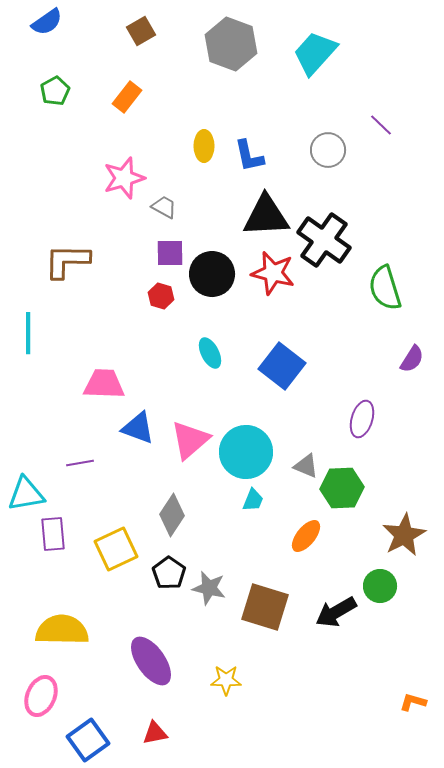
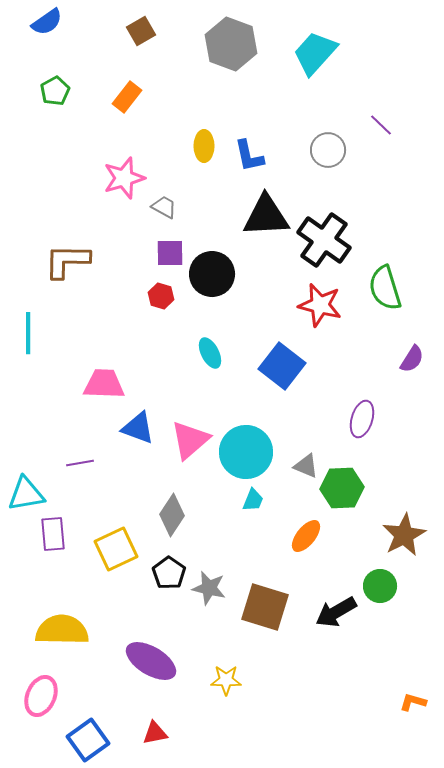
red star at (273, 273): moved 47 px right, 32 px down
purple ellipse at (151, 661): rotated 24 degrees counterclockwise
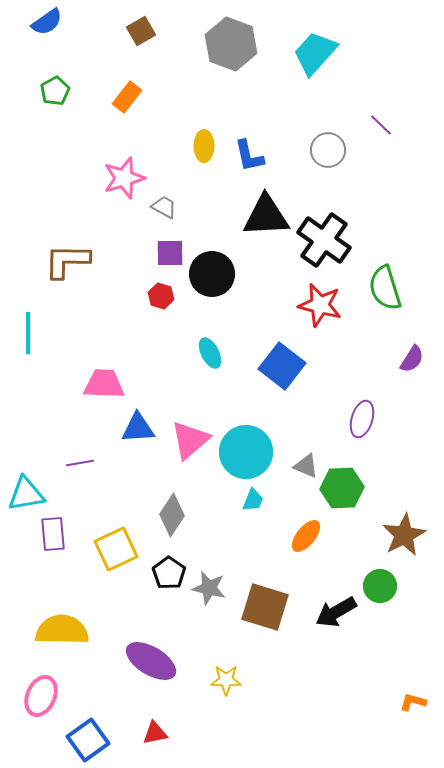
blue triangle at (138, 428): rotated 24 degrees counterclockwise
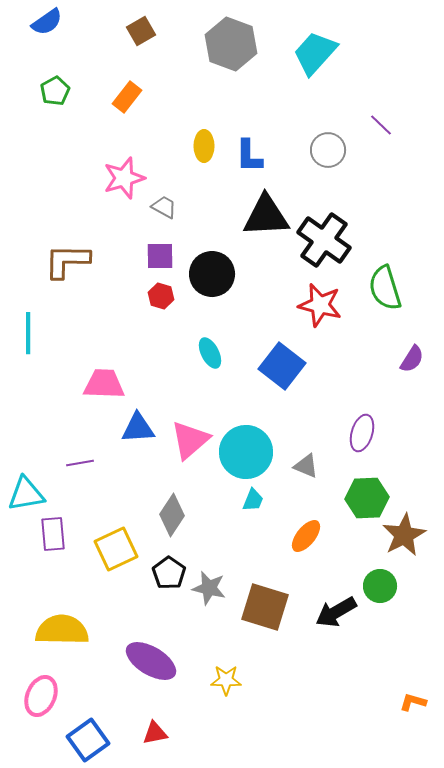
blue L-shape at (249, 156): rotated 12 degrees clockwise
purple square at (170, 253): moved 10 px left, 3 px down
purple ellipse at (362, 419): moved 14 px down
green hexagon at (342, 488): moved 25 px right, 10 px down
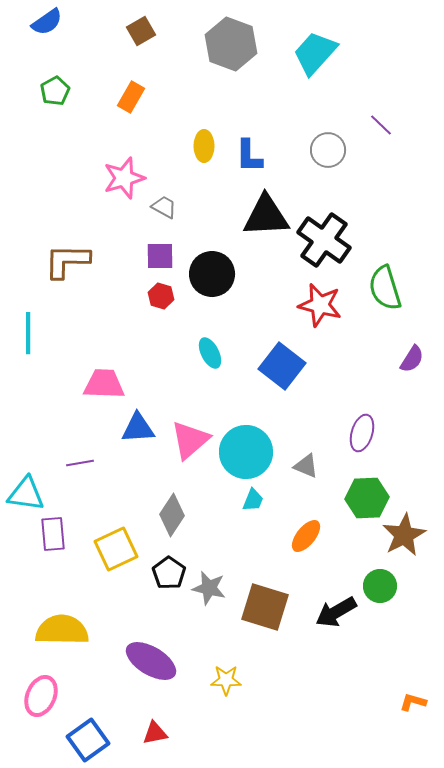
orange rectangle at (127, 97): moved 4 px right; rotated 8 degrees counterclockwise
cyan triangle at (26, 494): rotated 18 degrees clockwise
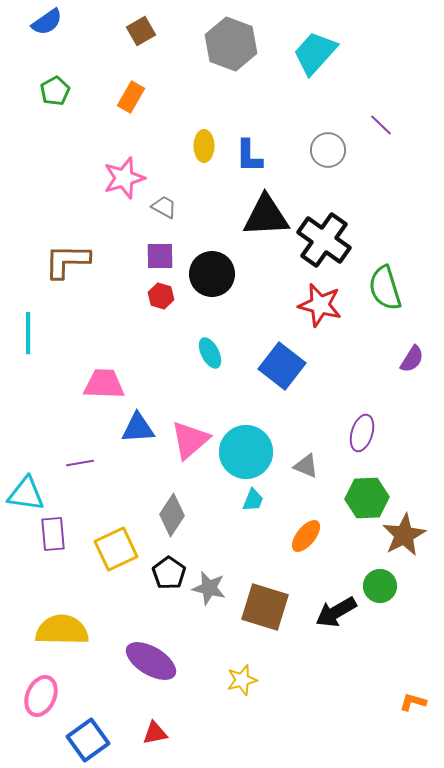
yellow star at (226, 680): moved 16 px right; rotated 16 degrees counterclockwise
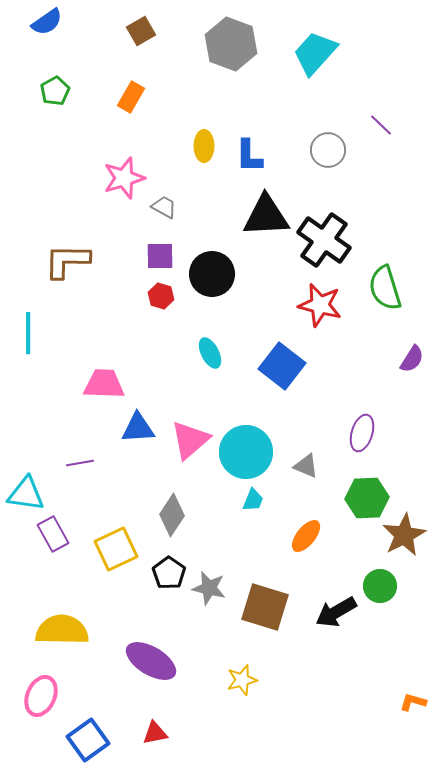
purple rectangle at (53, 534): rotated 24 degrees counterclockwise
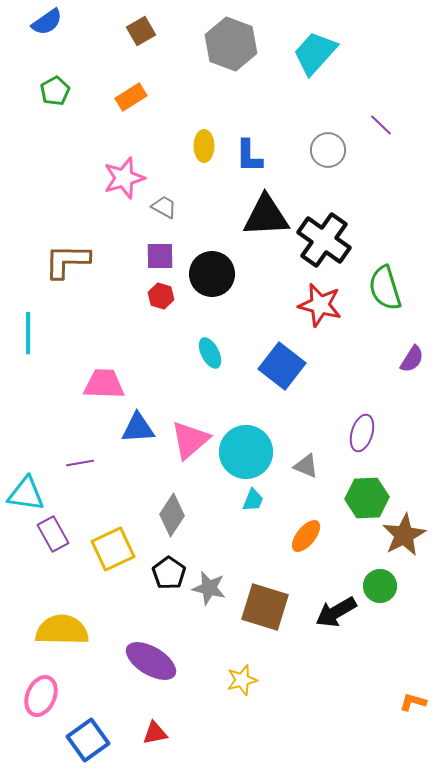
orange rectangle at (131, 97): rotated 28 degrees clockwise
yellow square at (116, 549): moved 3 px left
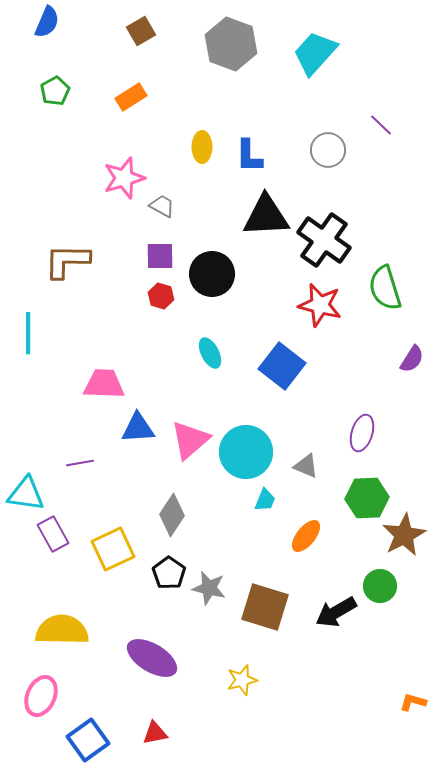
blue semicircle at (47, 22): rotated 32 degrees counterclockwise
yellow ellipse at (204, 146): moved 2 px left, 1 px down
gray trapezoid at (164, 207): moved 2 px left, 1 px up
cyan trapezoid at (253, 500): moved 12 px right
purple ellipse at (151, 661): moved 1 px right, 3 px up
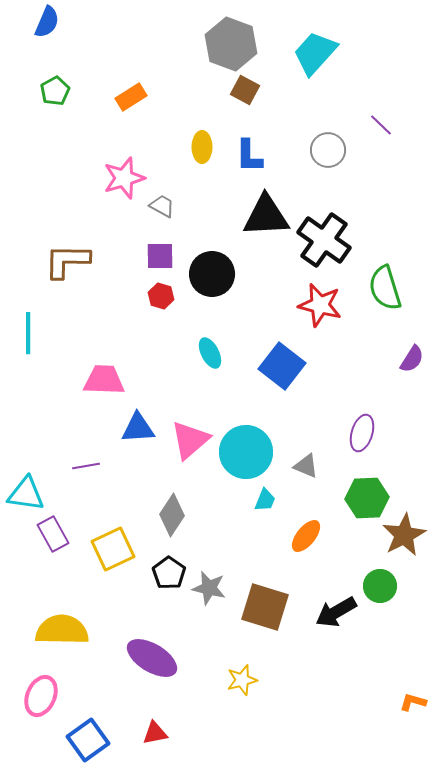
brown square at (141, 31): moved 104 px right, 59 px down; rotated 32 degrees counterclockwise
pink trapezoid at (104, 384): moved 4 px up
purple line at (80, 463): moved 6 px right, 3 px down
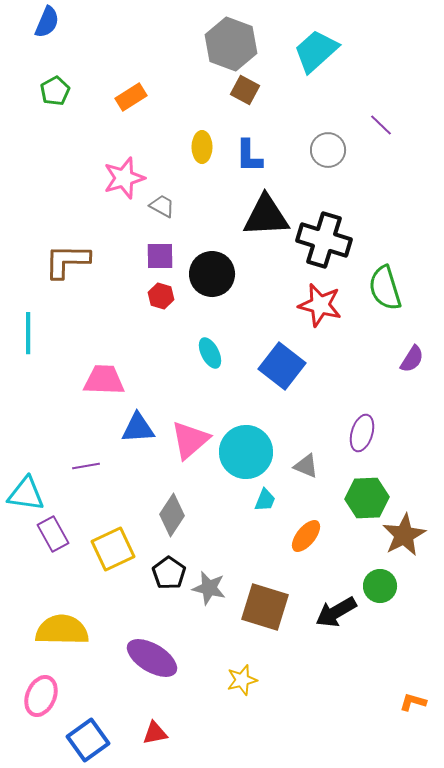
cyan trapezoid at (315, 53): moved 1 px right, 2 px up; rotated 6 degrees clockwise
black cross at (324, 240): rotated 18 degrees counterclockwise
